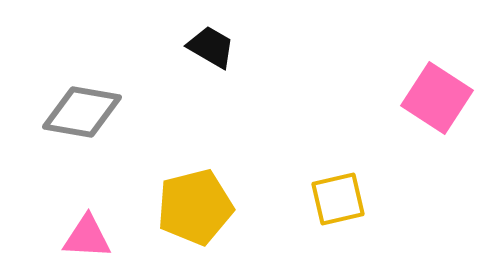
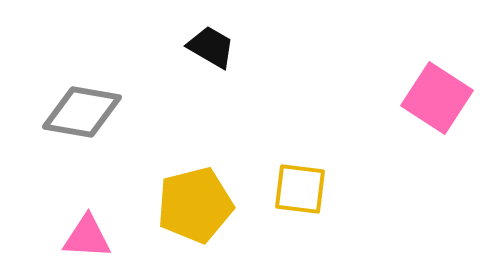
yellow square: moved 38 px left, 10 px up; rotated 20 degrees clockwise
yellow pentagon: moved 2 px up
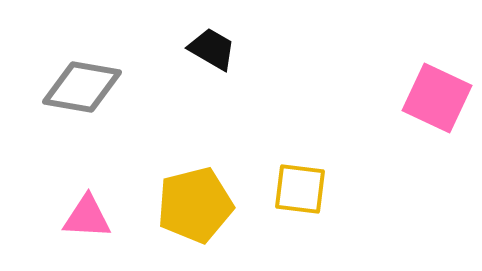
black trapezoid: moved 1 px right, 2 px down
pink square: rotated 8 degrees counterclockwise
gray diamond: moved 25 px up
pink triangle: moved 20 px up
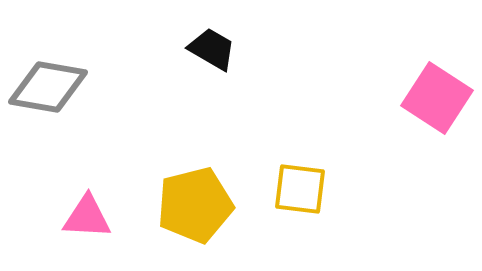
gray diamond: moved 34 px left
pink square: rotated 8 degrees clockwise
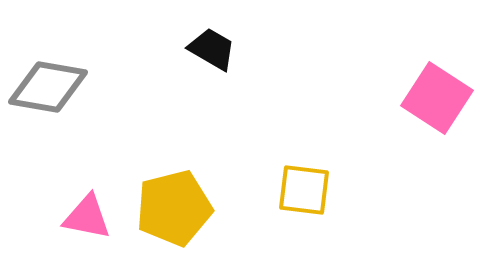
yellow square: moved 4 px right, 1 px down
yellow pentagon: moved 21 px left, 3 px down
pink triangle: rotated 8 degrees clockwise
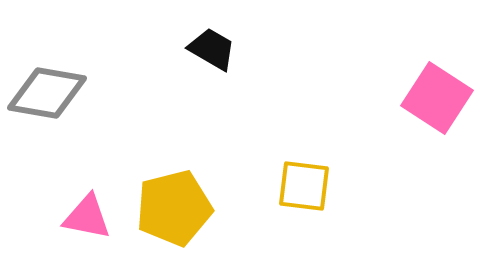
gray diamond: moved 1 px left, 6 px down
yellow square: moved 4 px up
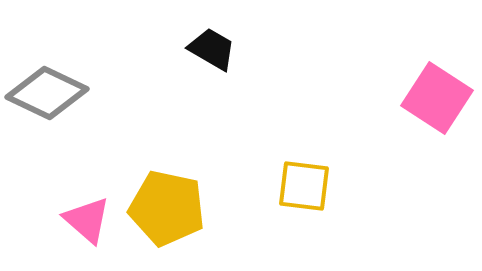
gray diamond: rotated 16 degrees clockwise
yellow pentagon: moved 7 px left; rotated 26 degrees clockwise
pink triangle: moved 3 px down; rotated 30 degrees clockwise
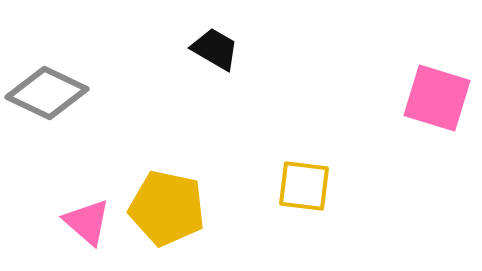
black trapezoid: moved 3 px right
pink square: rotated 16 degrees counterclockwise
pink triangle: moved 2 px down
